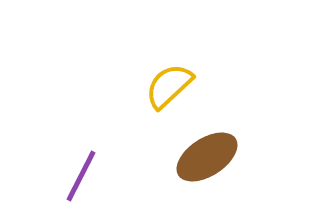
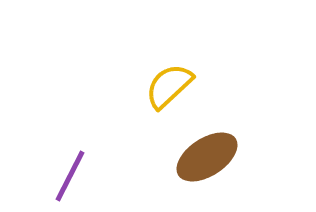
purple line: moved 11 px left
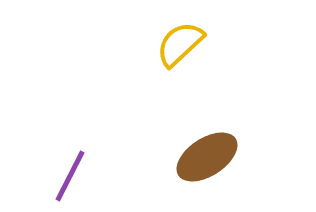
yellow semicircle: moved 11 px right, 42 px up
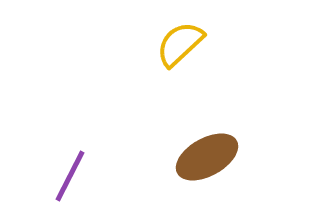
brown ellipse: rotated 4 degrees clockwise
